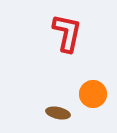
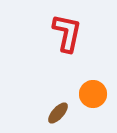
brown ellipse: rotated 60 degrees counterclockwise
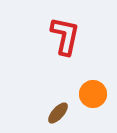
red L-shape: moved 2 px left, 3 px down
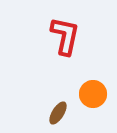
brown ellipse: rotated 10 degrees counterclockwise
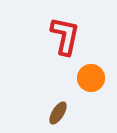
orange circle: moved 2 px left, 16 px up
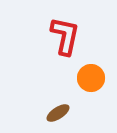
brown ellipse: rotated 25 degrees clockwise
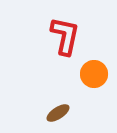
orange circle: moved 3 px right, 4 px up
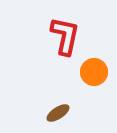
orange circle: moved 2 px up
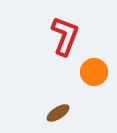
red L-shape: rotated 9 degrees clockwise
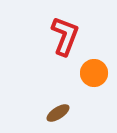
orange circle: moved 1 px down
